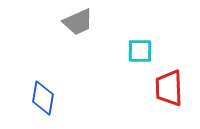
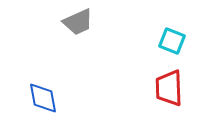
cyan square: moved 32 px right, 10 px up; rotated 20 degrees clockwise
blue diamond: rotated 20 degrees counterclockwise
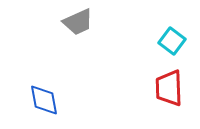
cyan square: rotated 16 degrees clockwise
blue diamond: moved 1 px right, 2 px down
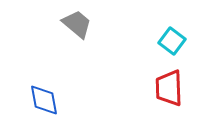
gray trapezoid: moved 1 px left, 2 px down; rotated 116 degrees counterclockwise
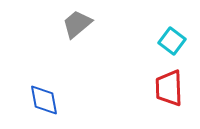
gray trapezoid: rotated 80 degrees counterclockwise
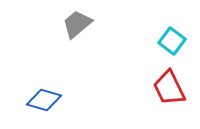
red trapezoid: rotated 24 degrees counterclockwise
blue diamond: rotated 64 degrees counterclockwise
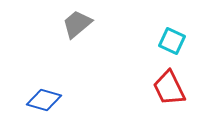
cyan square: rotated 12 degrees counterclockwise
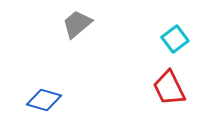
cyan square: moved 3 px right, 2 px up; rotated 28 degrees clockwise
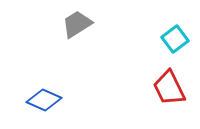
gray trapezoid: rotated 8 degrees clockwise
blue diamond: rotated 8 degrees clockwise
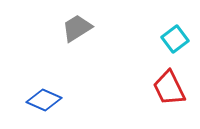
gray trapezoid: moved 4 px down
